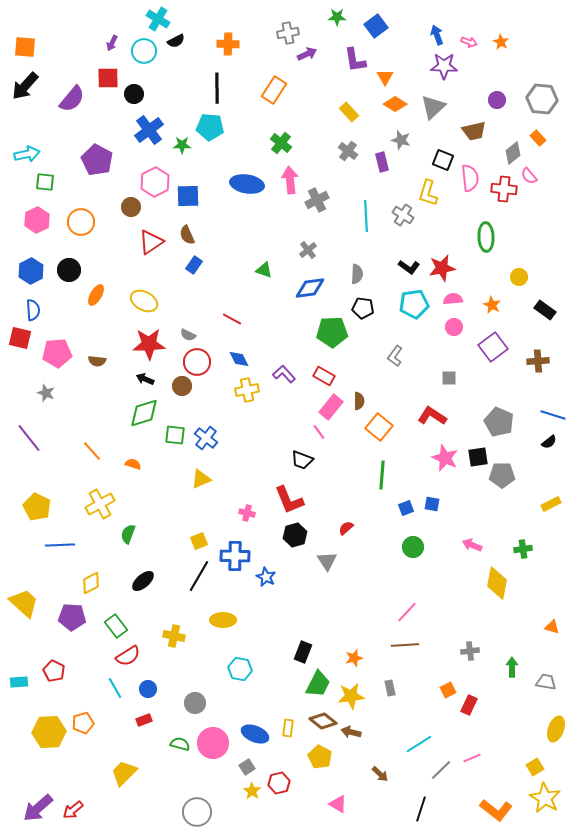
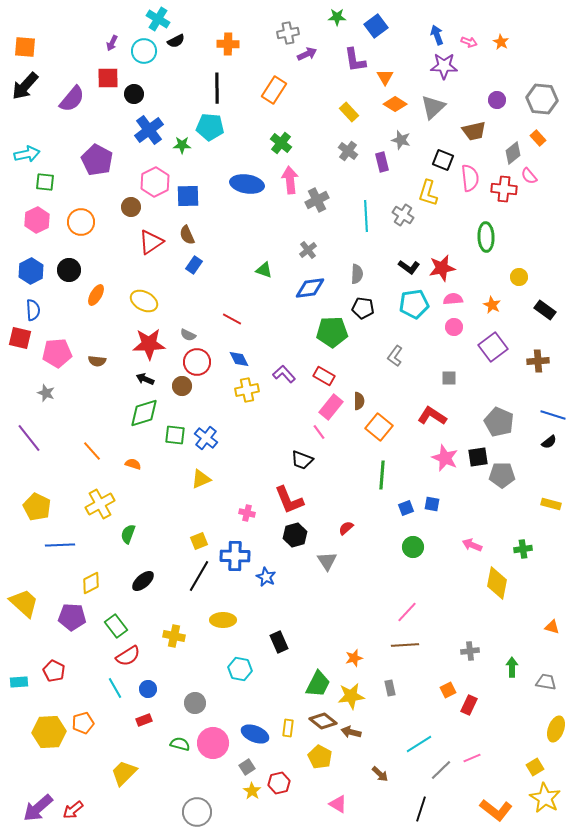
yellow rectangle at (551, 504): rotated 42 degrees clockwise
black rectangle at (303, 652): moved 24 px left, 10 px up; rotated 45 degrees counterclockwise
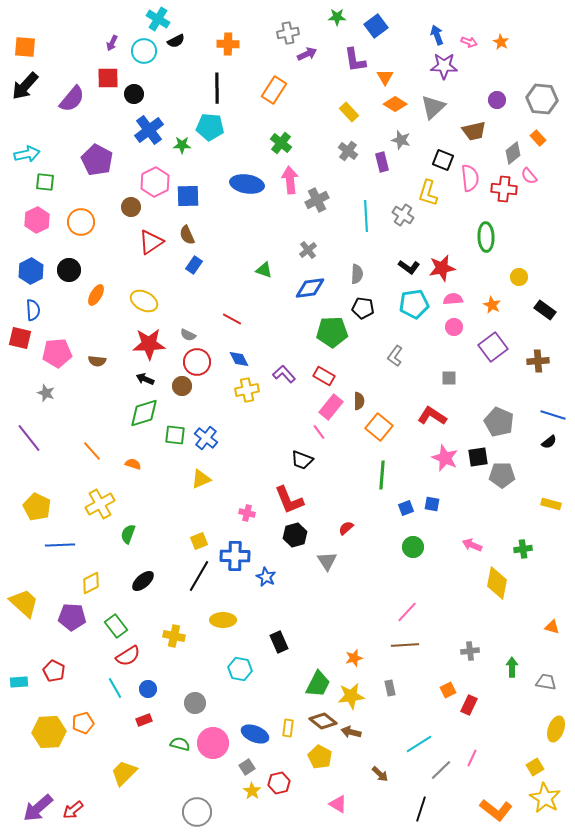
pink line at (472, 758): rotated 42 degrees counterclockwise
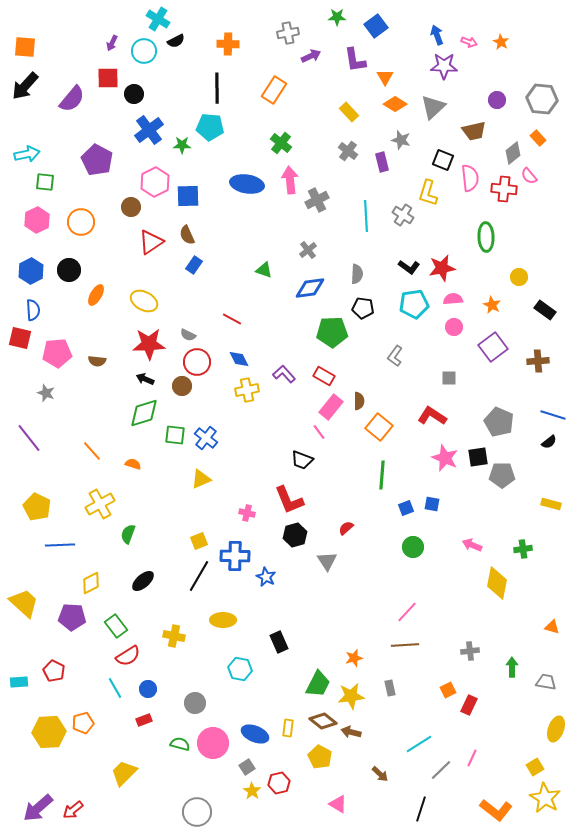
purple arrow at (307, 54): moved 4 px right, 2 px down
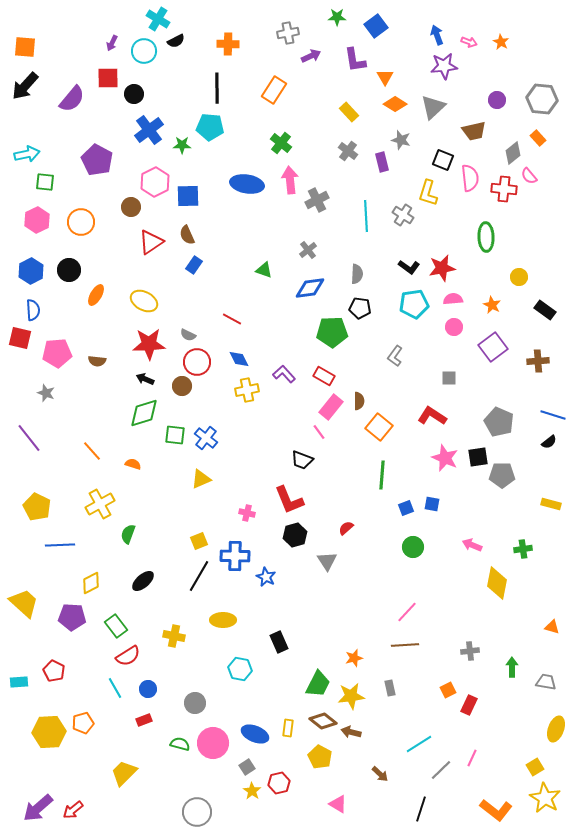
purple star at (444, 66): rotated 8 degrees counterclockwise
black pentagon at (363, 308): moved 3 px left
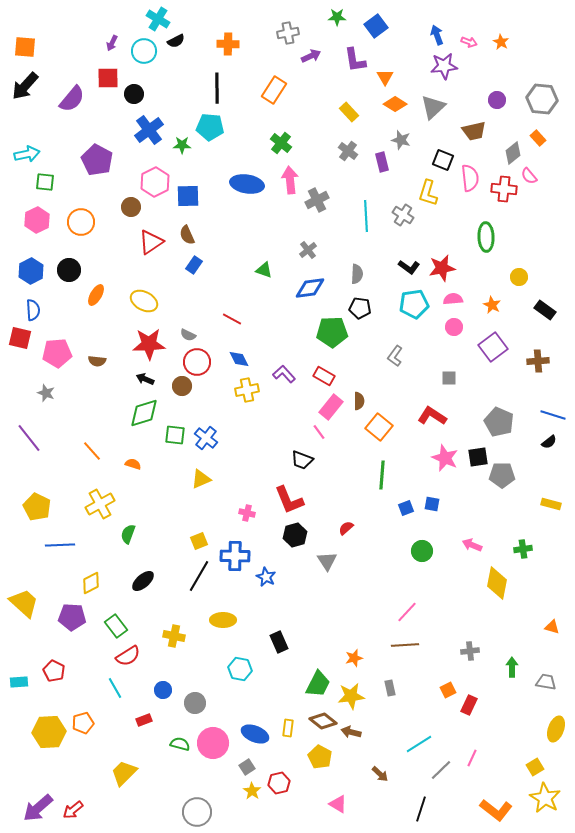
green circle at (413, 547): moved 9 px right, 4 px down
blue circle at (148, 689): moved 15 px right, 1 px down
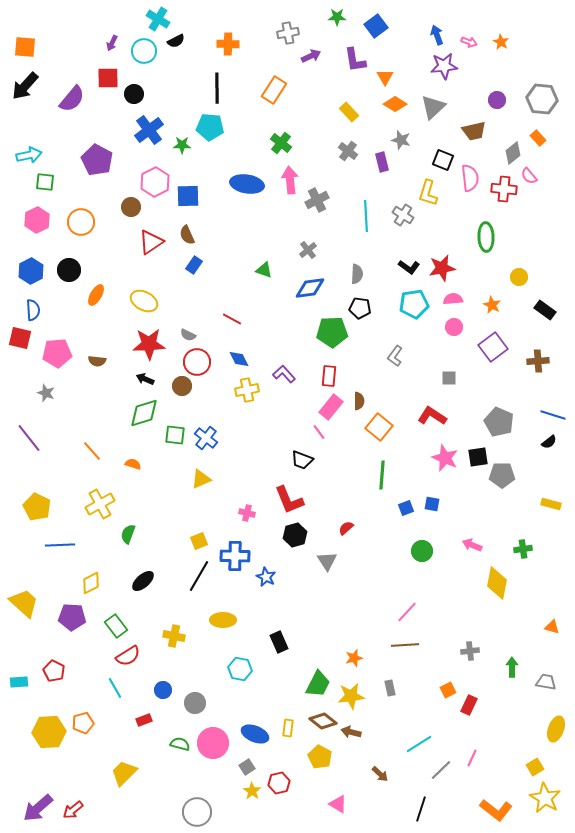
cyan arrow at (27, 154): moved 2 px right, 1 px down
red rectangle at (324, 376): moved 5 px right; rotated 65 degrees clockwise
